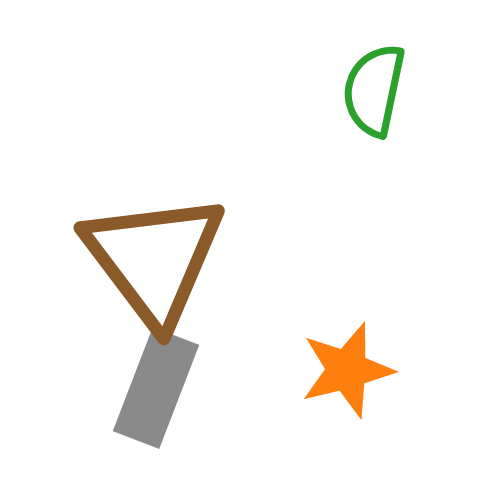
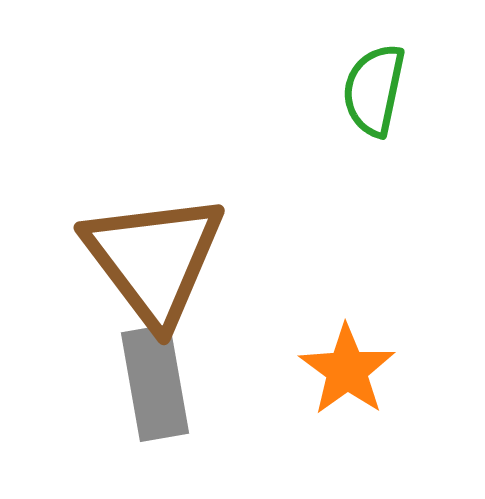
orange star: rotated 22 degrees counterclockwise
gray rectangle: moved 1 px left, 5 px up; rotated 31 degrees counterclockwise
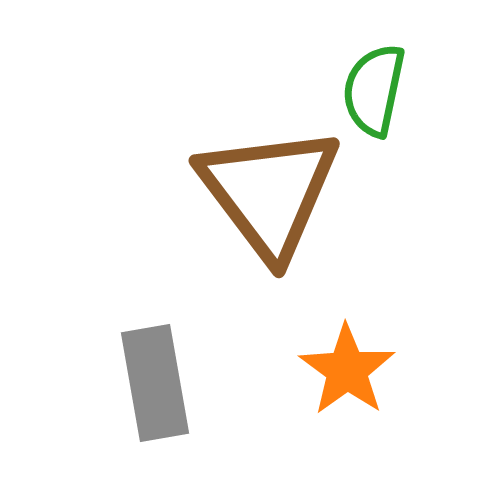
brown triangle: moved 115 px right, 67 px up
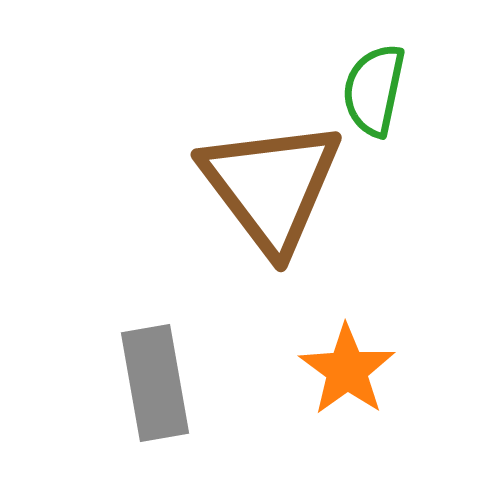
brown triangle: moved 2 px right, 6 px up
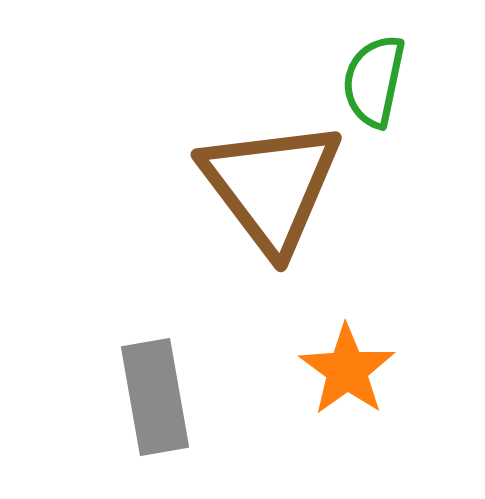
green semicircle: moved 9 px up
gray rectangle: moved 14 px down
